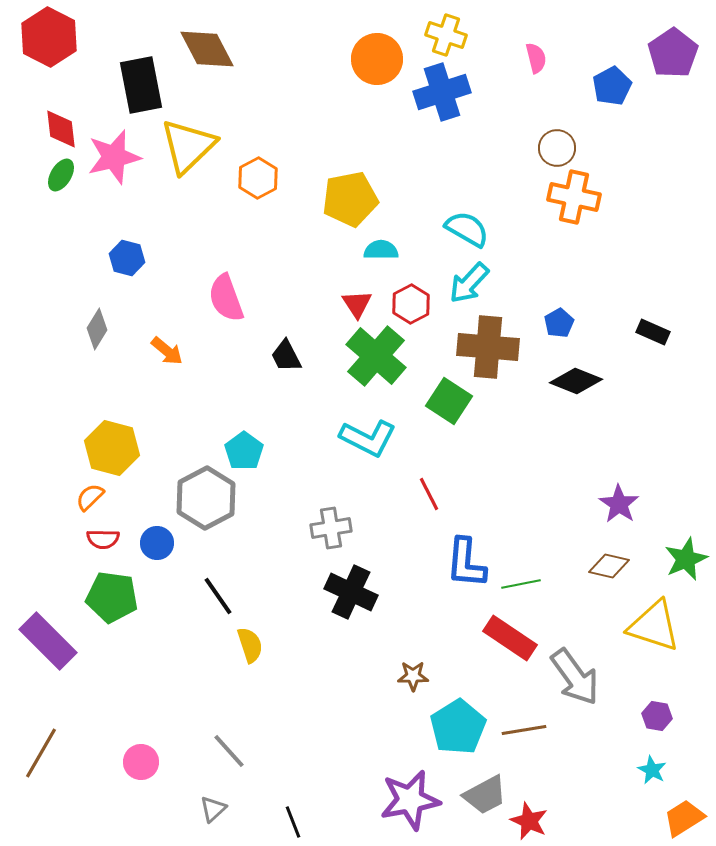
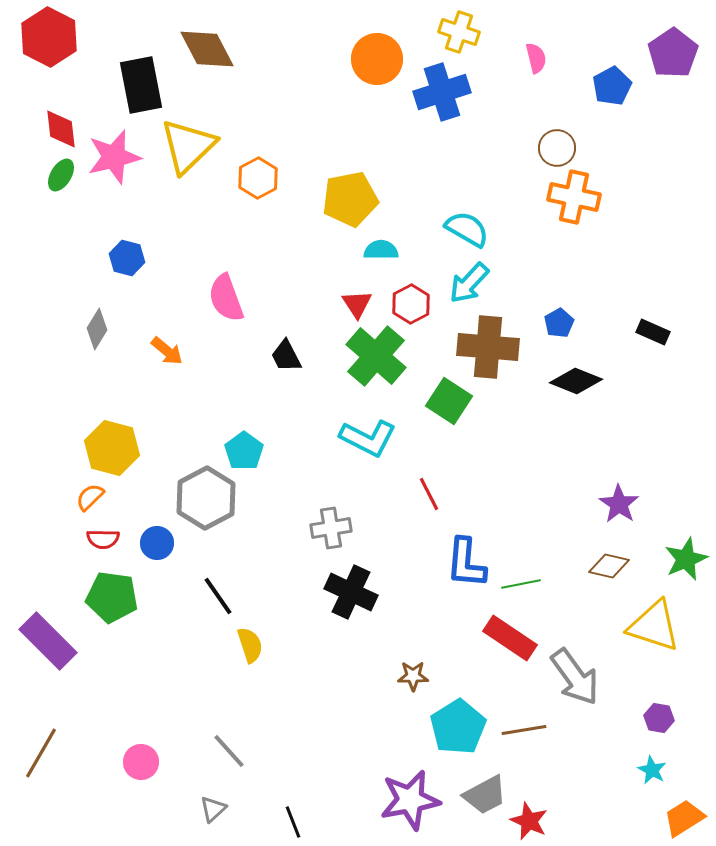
yellow cross at (446, 35): moved 13 px right, 3 px up
purple hexagon at (657, 716): moved 2 px right, 2 px down
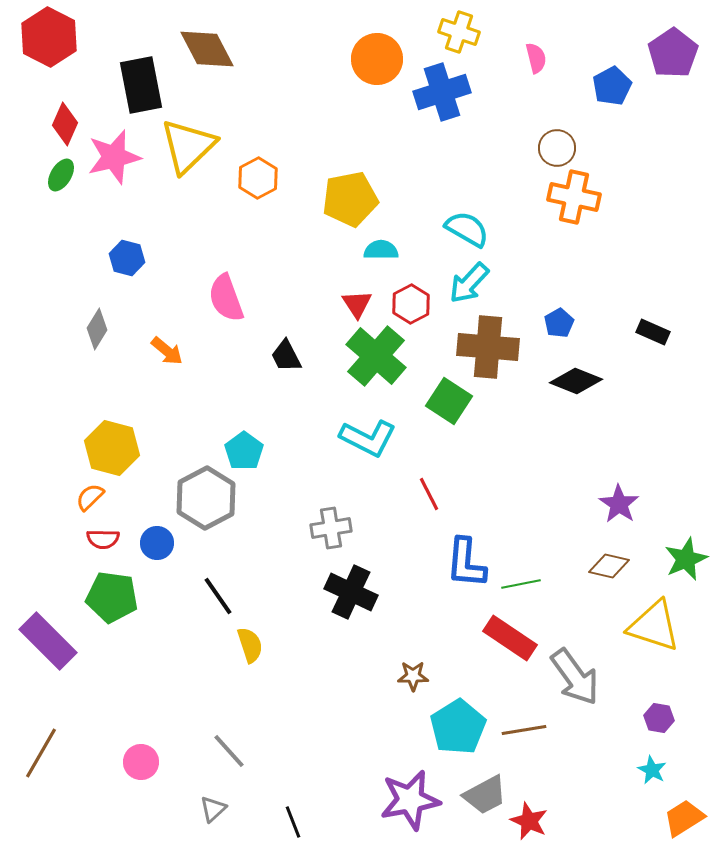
red diamond at (61, 129): moved 4 px right, 5 px up; rotated 30 degrees clockwise
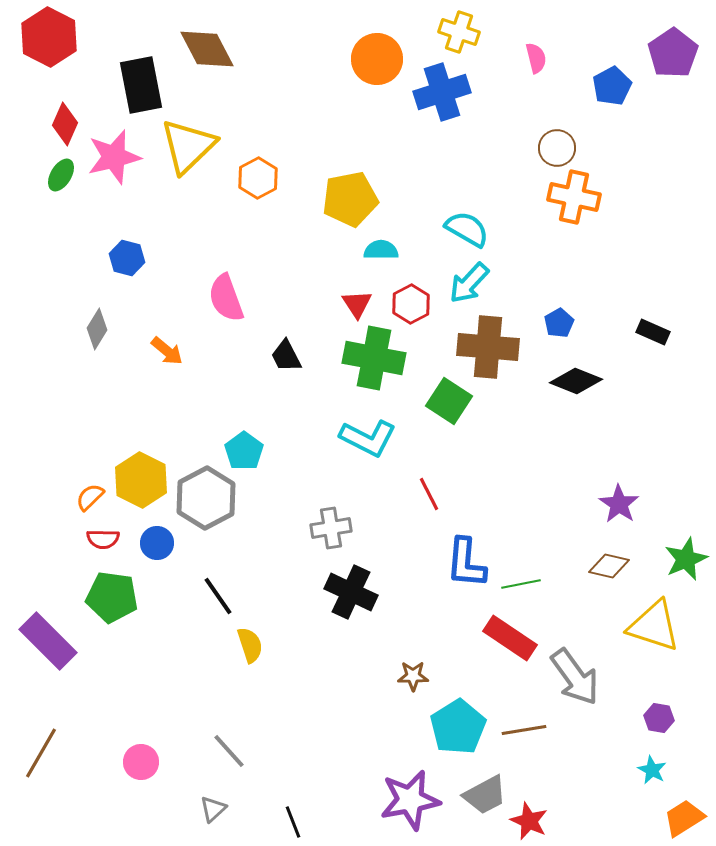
green cross at (376, 356): moved 2 px left, 2 px down; rotated 30 degrees counterclockwise
yellow hexagon at (112, 448): moved 29 px right, 32 px down; rotated 12 degrees clockwise
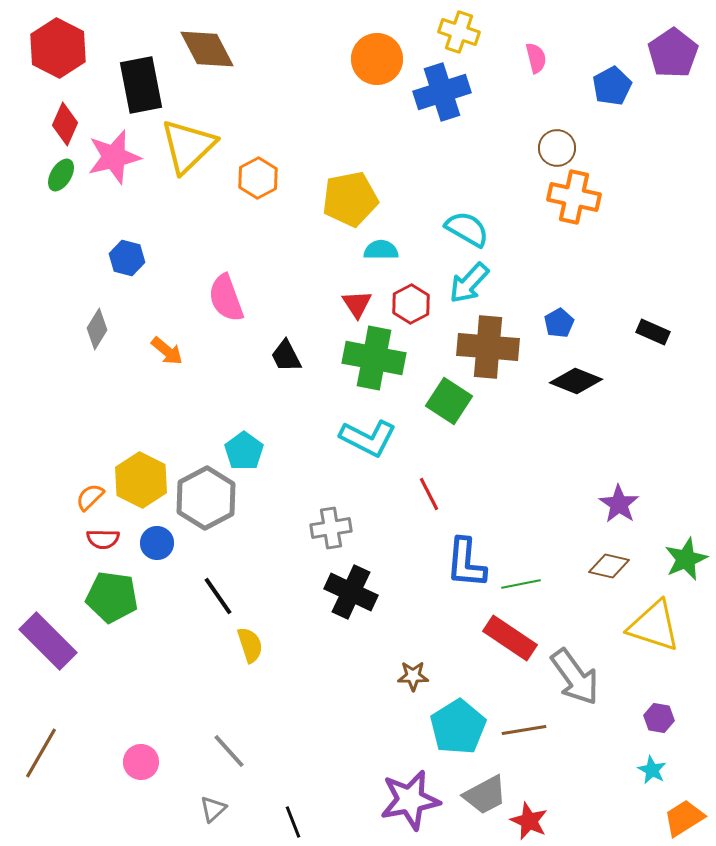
red hexagon at (49, 37): moved 9 px right, 11 px down
